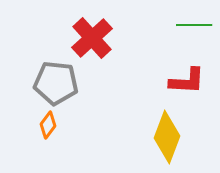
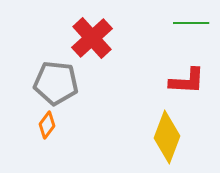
green line: moved 3 px left, 2 px up
orange diamond: moved 1 px left
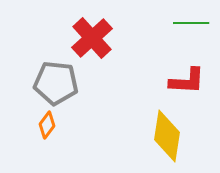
yellow diamond: moved 1 px up; rotated 12 degrees counterclockwise
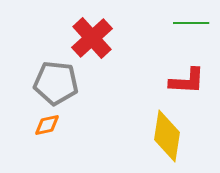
orange diamond: rotated 40 degrees clockwise
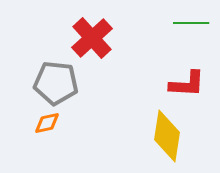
red L-shape: moved 3 px down
orange diamond: moved 2 px up
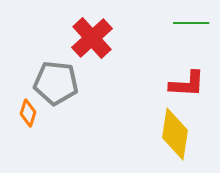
orange diamond: moved 19 px left, 10 px up; rotated 60 degrees counterclockwise
yellow diamond: moved 8 px right, 2 px up
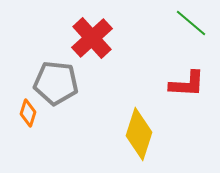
green line: rotated 40 degrees clockwise
yellow diamond: moved 36 px left; rotated 9 degrees clockwise
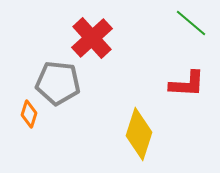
gray pentagon: moved 2 px right
orange diamond: moved 1 px right, 1 px down
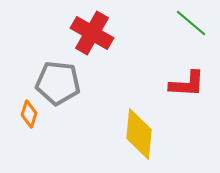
red cross: moved 5 px up; rotated 18 degrees counterclockwise
yellow diamond: rotated 12 degrees counterclockwise
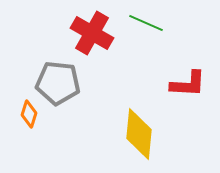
green line: moved 45 px left; rotated 16 degrees counterclockwise
red L-shape: moved 1 px right
